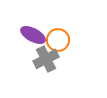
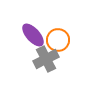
purple ellipse: rotated 20 degrees clockwise
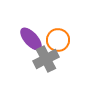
purple ellipse: moved 2 px left, 4 px down
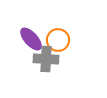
gray cross: rotated 30 degrees clockwise
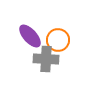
purple ellipse: moved 1 px left, 3 px up
